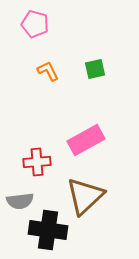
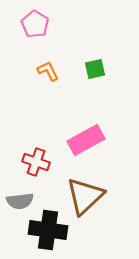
pink pentagon: rotated 16 degrees clockwise
red cross: moved 1 px left; rotated 24 degrees clockwise
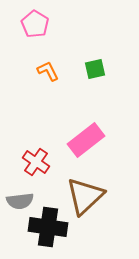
pink rectangle: rotated 9 degrees counterclockwise
red cross: rotated 16 degrees clockwise
black cross: moved 3 px up
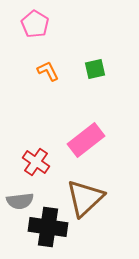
brown triangle: moved 2 px down
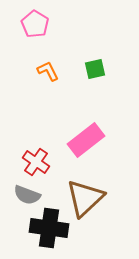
gray semicircle: moved 7 px right, 6 px up; rotated 28 degrees clockwise
black cross: moved 1 px right, 1 px down
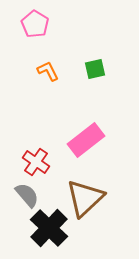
gray semicircle: rotated 152 degrees counterclockwise
black cross: rotated 36 degrees clockwise
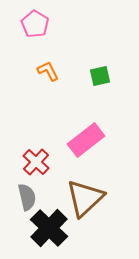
green square: moved 5 px right, 7 px down
red cross: rotated 8 degrees clockwise
gray semicircle: moved 2 px down; rotated 28 degrees clockwise
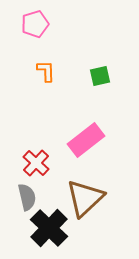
pink pentagon: rotated 24 degrees clockwise
orange L-shape: moved 2 px left; rotated 25 degrees clockwise
red cross: moved 1 px down
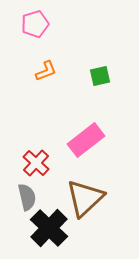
orange L-shape: rotated 70 degrees clockwise
